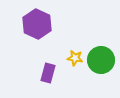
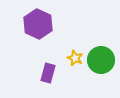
purple hexagon: moved 1 px right
yellow star: rotated 14 degrees clockwise
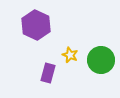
purple hexagon: moved 2 px left, 1 px down
yellow star: moved 5 px left, 3 px up
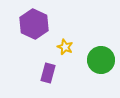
purple hexagon: moved 2 px left, 1 px up
yellow star: moved 5 px left, 8 px up
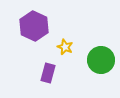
purple hexagon: moved 2 px down
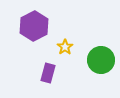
purple hexagon: rotated 8 degrees clockwise
yellow star: rotated 14 degrees clockwise
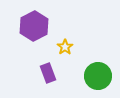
green circle: moved 3 px left, 16 px down
purple rectangle: rotated 36 degrees counterclockwise
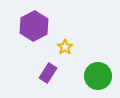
purple rectangle: rotated 54 degrees clockwise
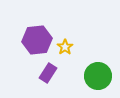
purple hexagon: moved 3 px right, 14 px down; rotated 20 degrees clockwise
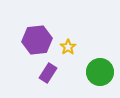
yellow star: moved 3 px right
green circle: moved 2 px right, 4 px up
